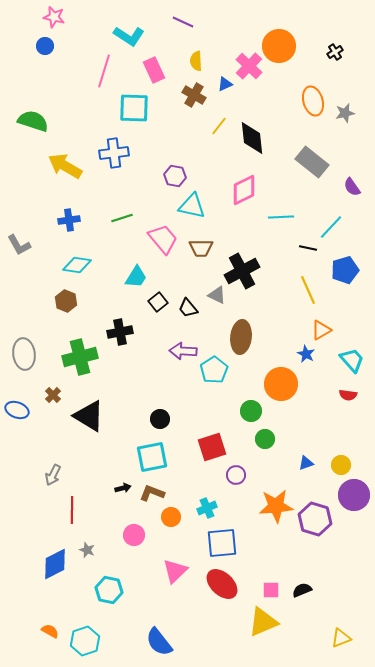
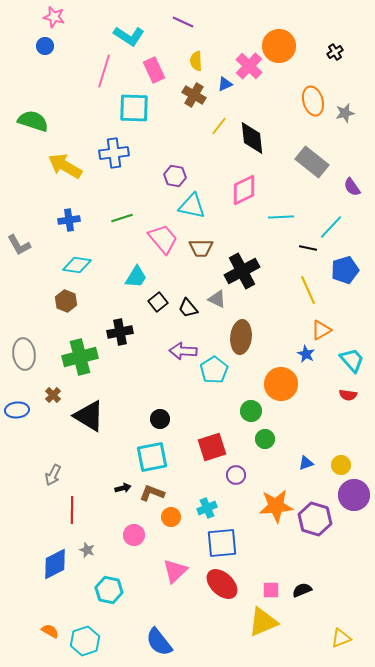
gray triangle at (217, 295): moved 4 px down
blue ellipse at (17, 410): rotated 25 degrees counterclockwise
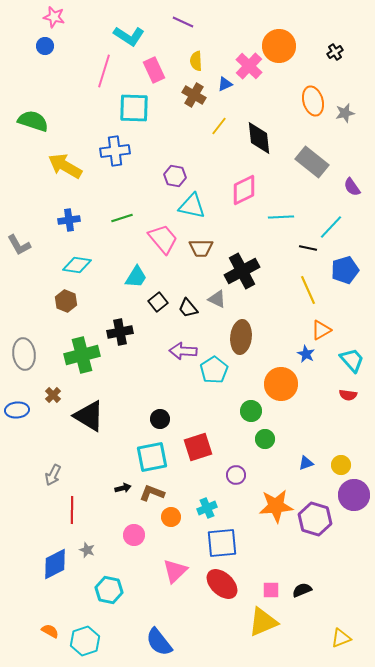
black diamond at (252, 138): moved 7 px right
blue cross at (114, 153): moved 1 px right, 2 px up
green cross at (80, 357): moved 2 px right, 2 px up
red square at (212, 447): moved 14 px left
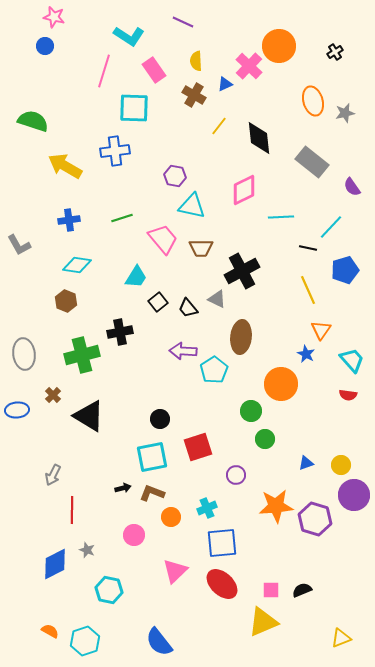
pink rectangle at (154, 70): rotated 10 degrees counterclockwise
orange triangle at (321, 330): rotated 25 degrees counterclockwise
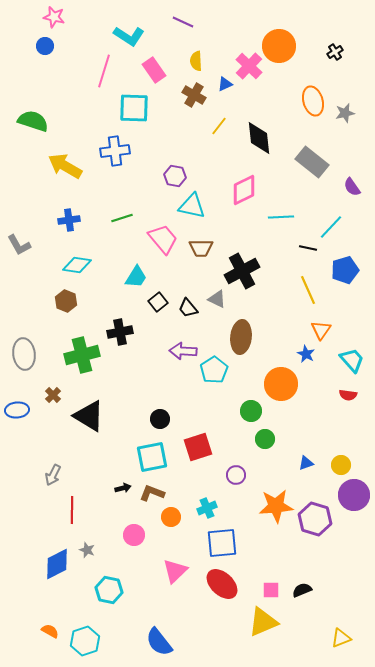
blue diamond at (55, 564): moved 2 px right
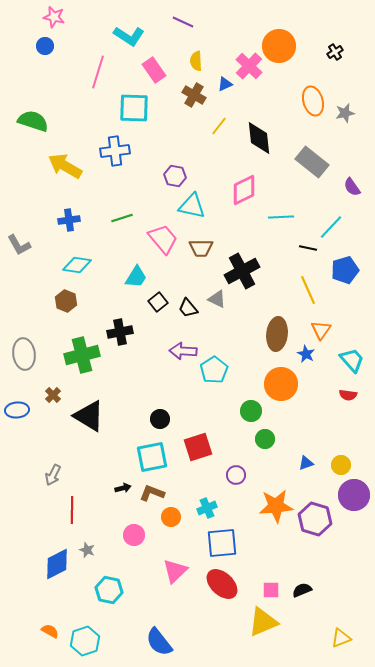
pink line at (104, 71): moved 6 px left, 1 px down
brown ellipse at (241, 337): moved 36 px right, 3 px up
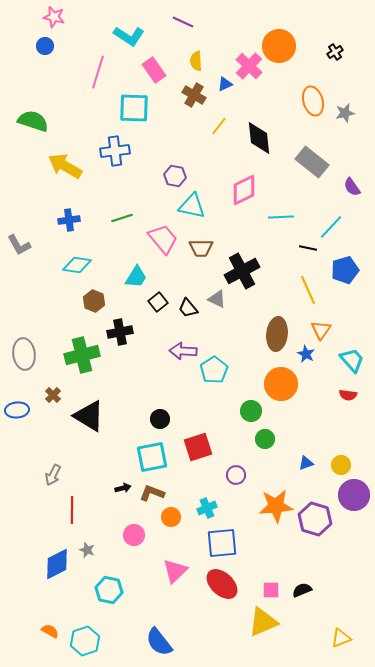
brown hexagon at (66, 301): moved 28 px right
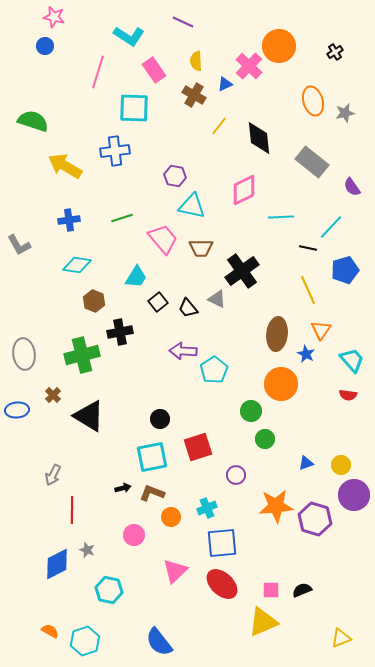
black cross at (242, 271): rotated 8 degrees counterclockwise
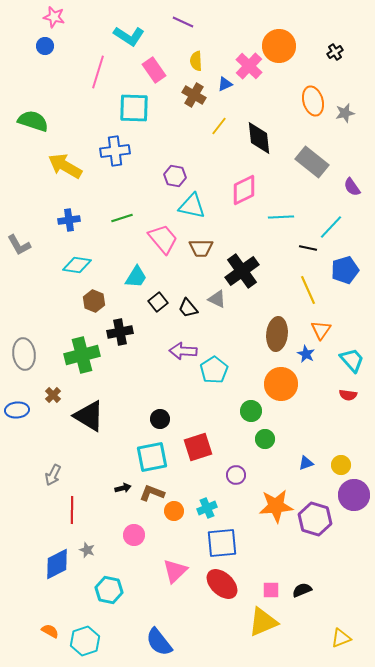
orange circle at (171, 517): moved 3 px right, 6 px up
